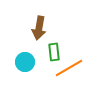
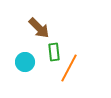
brown arrow: rotated 55 degrees counterclockwise
orange line: rotated 32 degrees counterclockwise
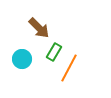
green rectangle: rotated 36 degrees clockwise
cyan circle: moved 3 px left, 3 px up
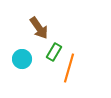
brown arrow: rotated 10 degrees clockwise
orange line: rotated 12 degrees counterclockwise
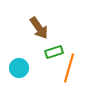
green rectangle: rotated 42 degrees clockwise
cyan circle: moved 3 px left, 9 px down
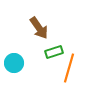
cyan circle: moved 5 px left, 5 px up
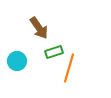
cyan circle: moved 3 px right, 2 px up
